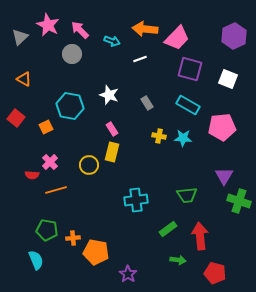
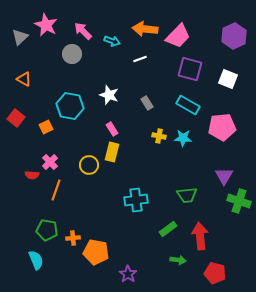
pink star: moved 2 px left
pink arrow: moved 3 px right, 1 px down
pink trapezoid: moved 1 px right, 2 px up
orange line: rotated 55 degrees counterclockwise
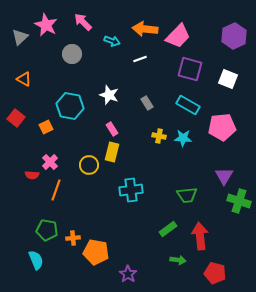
pink arrow: moved 9 px up
cyan cross: moved 5 px left, 10 px up
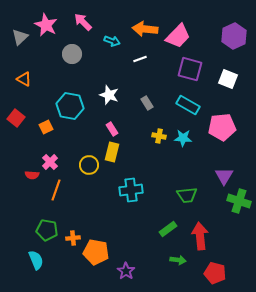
purple star: moved 2 px left, 3 px up
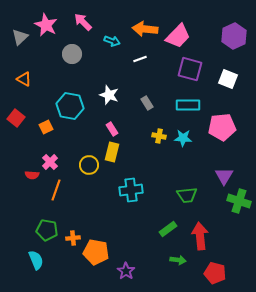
cyan rectangle: rotated 30 degrees counterclockwise
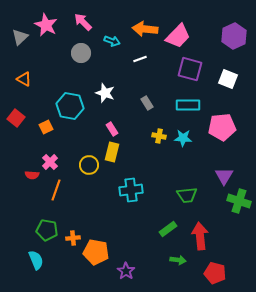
gray circle: moved 9 px right, 1 px up
white star: moved 4 px left, 2 px up
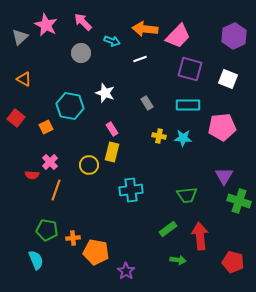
red pentagon: moved 18 px right, 11 px up
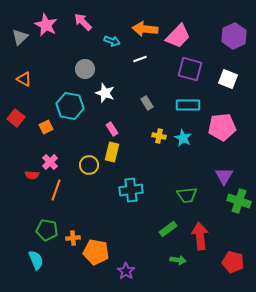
gray circle: moved 4 px right, 16 px down
cyan star: rotated 24 degrees clockwise
